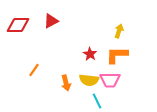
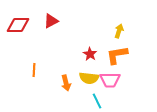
orange L-shape: rotated 10 degrees counterclockwise
orange line: rotated 32 degrees counterclockwise
yellow semicircle: moved 2 px up
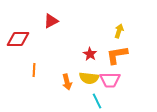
red diamond: moved 14 px down
orange arrow: moved 1 px right, 1 px up
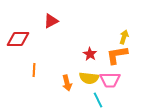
yellow arrow: moved 5 px right, 6 px down
orange arrow: moved 1 px down
cyan line: moved 1 px right, 1 px up
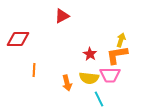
red triangle: moved 11 px right, 5 px up
yellow arrow: moved 3 px left, 3 px down
pink trapezoid: moved 5 px up
cyan line: moved 1 px right, 1 px up
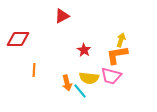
red star: moved 6 px left, 4 px up
pink trapezoid: moved 1 px right, 1 px down; rotated 15 degrees clockwise
cyan line: moved 19 px left, 8 px up; rotated 14 degrees counterclockwise
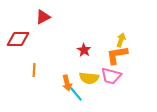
red triangle: moved 19 px left, 1 px down
cyan line: moved 4 px left, 3 px down
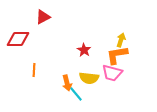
pink trapezoid: moved 1 px right, 3 px up
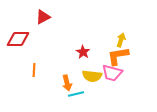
red star: moved 1 px left, 2 px down
orange L-shape: moved 1 px right, 1 px down
yellow semicircle: moved 3 px right, 2 px up
cyan line: rotated 63 degrees counterclockwise
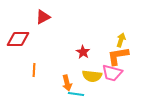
cyan line: rotated 21 degrees clockwise
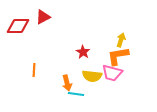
red diamond: moved 13 px up
